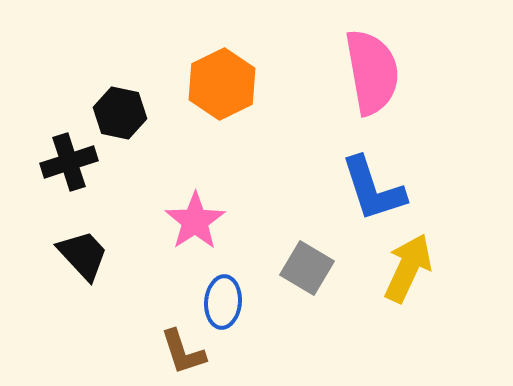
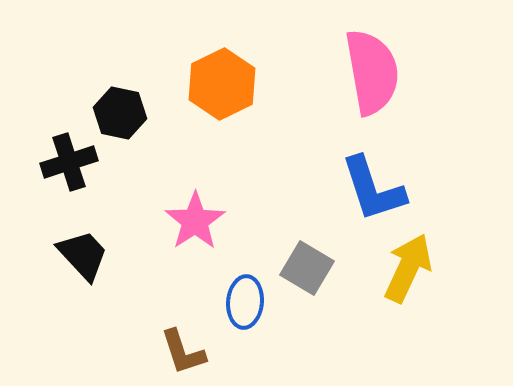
blue ellipse: moved 22 px right
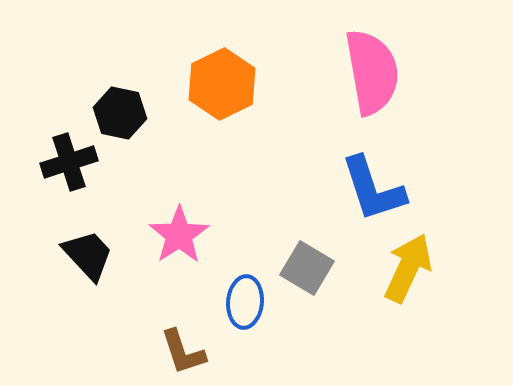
pink star: moved 16 px left, 14 px down
black trapezoid: moved 5 px right
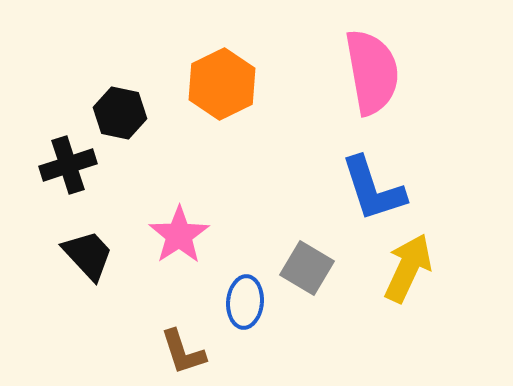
black cross: moved 1 px left, 3 px down
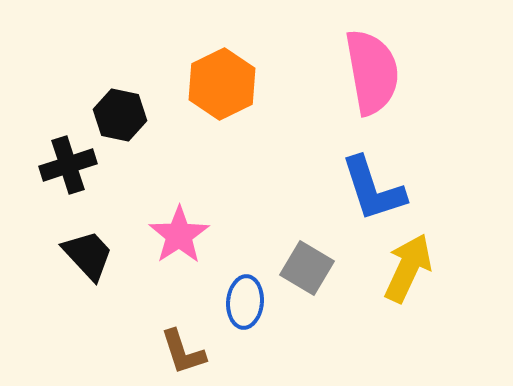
black hexagon: moved 2 px down
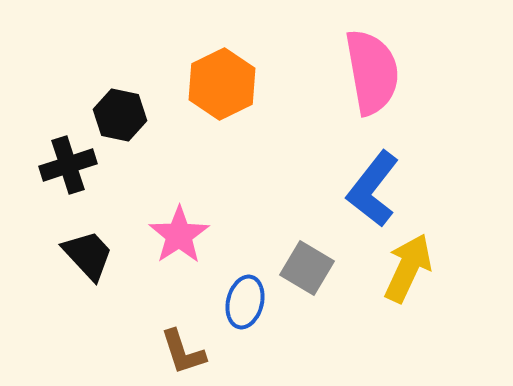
blue L-shape: rotated 56 degrees clockwise
blue ellipse: rotated 9 degrees clockwise
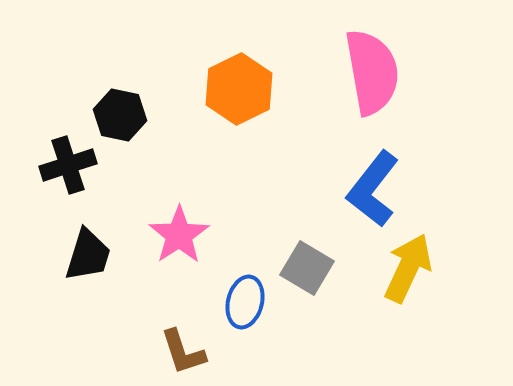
orange hexagon: moved 17 px right, 5 px down
black trapezoid: rotated 60 degrees clockwise
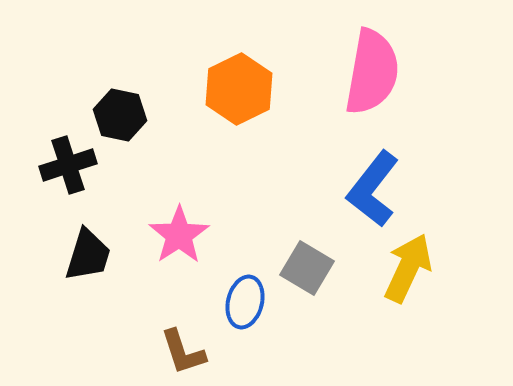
pink semicircle: rotated 20 degrees clockwise
